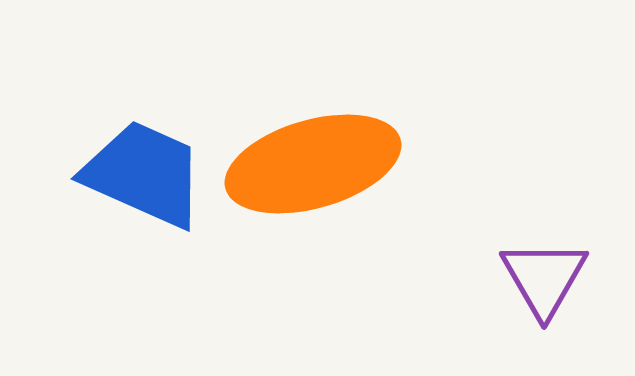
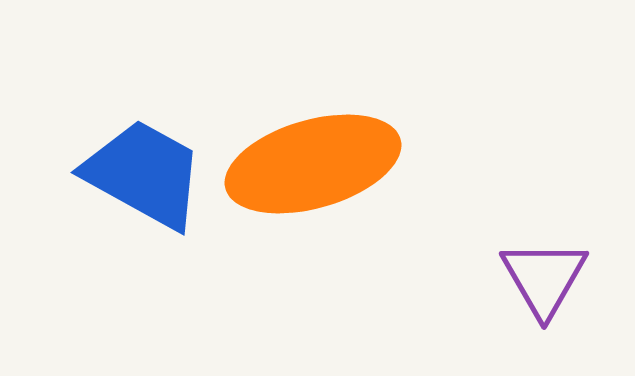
blue trapezoid: rotated 5 degrees clockwise
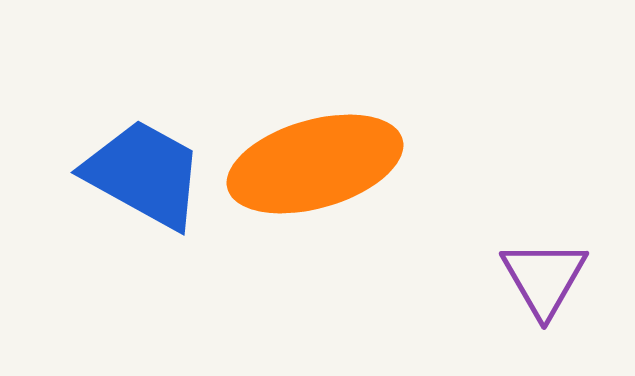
orange ellipse: moved 2 px right
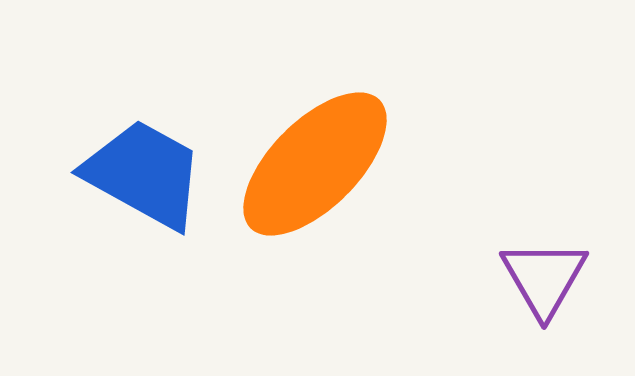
orange ellipse: rotated 29 degrees counterclockwise
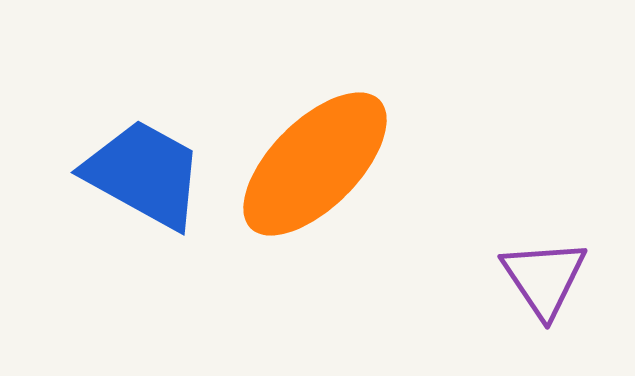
purple triangle: rotated 4 degrees counterclockwise
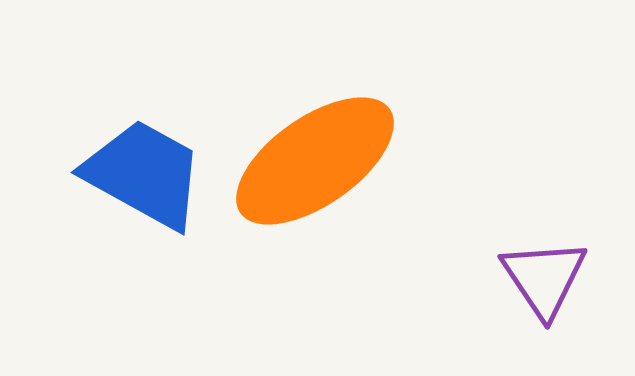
orange ellipse: moved 3 px up; rotated 10 degrees clockwise
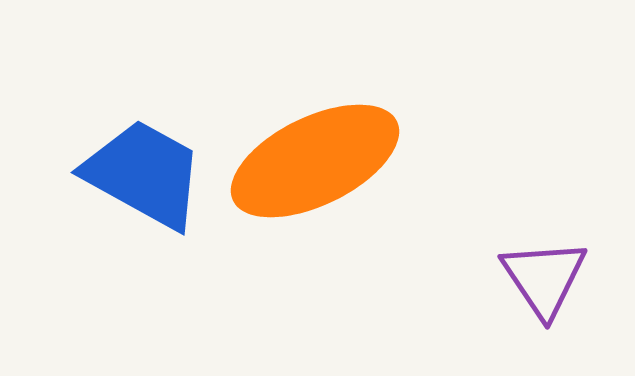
orange ellipse: rotated 9 degrees clockwise
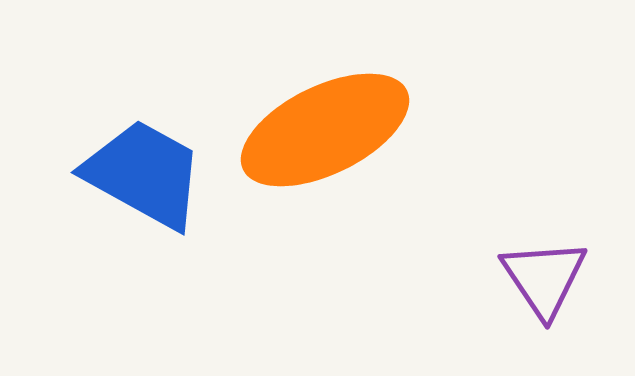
orange ellipse: moved 10 px right, 31 px up
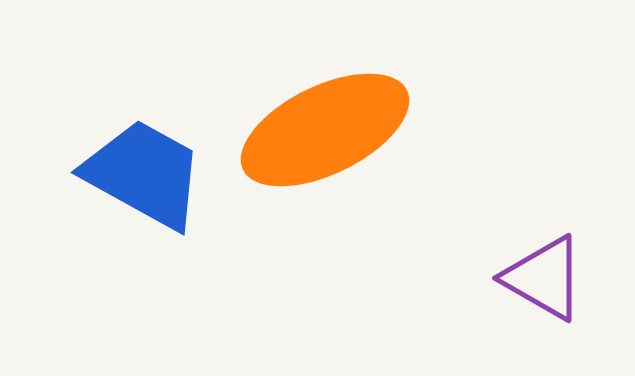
purple triangle: rotated 26 degrees counterclockwise
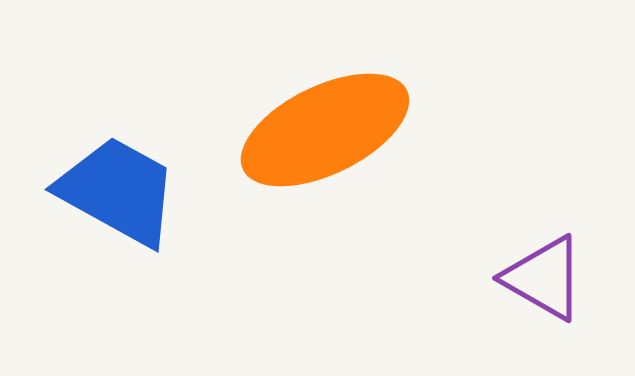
blue trapezoid: moved 26 px left, 17 px down
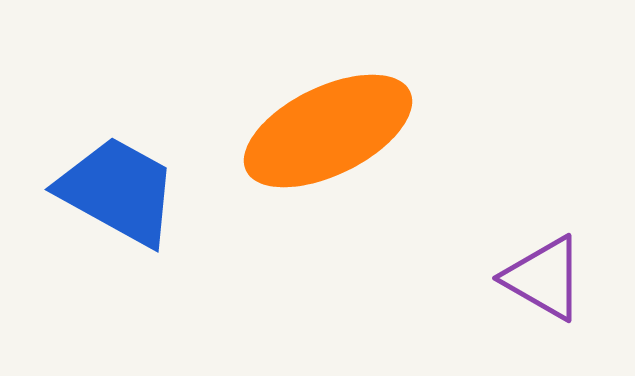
orange ellipse: moved 3 px right, 1 px down
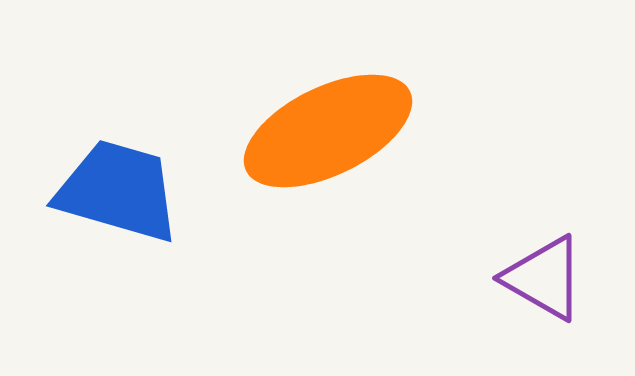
blue trapezoid: rotated 13 degrees counterclockwise
